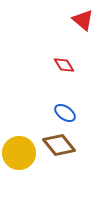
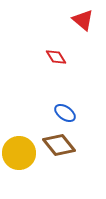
red diamond: moved 8 px left, 8 px up
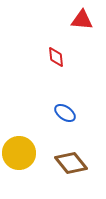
red triangle: moved 1 px left; rotated 35 degrees counterclockwise
red diamond: rotated 25 degrees clockwise
brown diamond: moved 12 px right, 18 px down
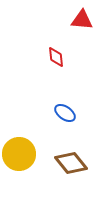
yellow circle: moved 1 px down
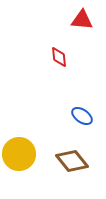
red diamond: moved 3 px right
blue ellipse: moved 17 px right, 3 px down
brown diamond: moved 1 px right, 2 px up
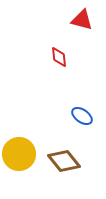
red triangle: rotated 10 degrees clockwise
brown diamond: moved 8 px left
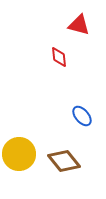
red triangle: moved 3 px left, 5 px down
blue ellipse: rotated 15 degrees clockwise
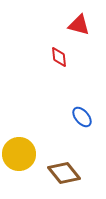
blue ellipse: moved 1 px down
brown diamond: moved 12 px down
